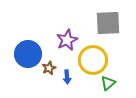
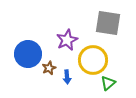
gray square: rotated 12 degrees clockwise
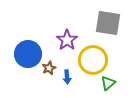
purple star: rotated 10 degrees counterclockwise
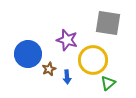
purple star: rotated 20 degrees counterclockwise
brown star: moved 1 px down
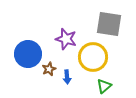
gray square: moved 1 px right, 1 px down
purple star: moved 1 px left, 1 px up
yellow circle: moved 3 px up
green triangle: moved 4 px left, 3 px down
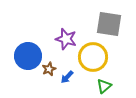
blue circle: moved 2 px down
blue arrow: rotated 48 degrees clockwise
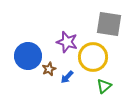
purple star: moved 1 px right, 3 px down
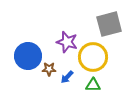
gray square: rotated 24 degrees counterclockwise
brown star: rotated 24 degrees clockwise
green triangle: moved 11 px left, 1 px up; rotated 42 degrees clockwise
